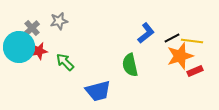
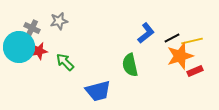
gray cross: rotated 21 degrees counterclockwise
yellow line: rotated 20 degrees counterclockwise
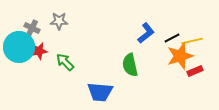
gray star: rotated 12 degrees clockwise
blue trapezoid: moved 2 px right, 1 px down; rotated 20 degrees clockwise
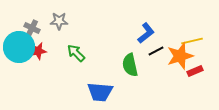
black line: moved 16 px left, 13 px down
red star: moved 1 px left
green arrow: moved 11 px right, 9 px up
